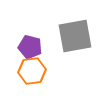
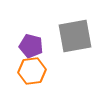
purple pentagon: moved 1 px right, 1 px up
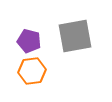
purple pentagon: moved 2 px left, 5 px up
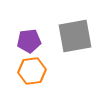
purple pentagon: rotated 20 degrees counterclockwise
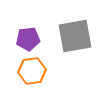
purple pentagon: moved 1 px left, 2 px up
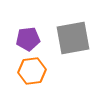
gray square: moved 2 px left, 2 px down
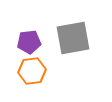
purple pentagon: moved 1 px right, 3 px down
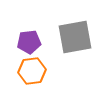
gray square: moved 2 px right, 1 px up
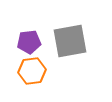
gray square: moved 5 px left, 4 px down
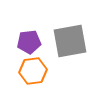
orange hexagon: moved 1 px right
